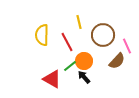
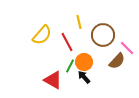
yellow semicircle: rotated 140 degrees counterclockwise
pink line: moved 2 px down; rotated 21 degrees counterclockwise
orange circle: moved 1 px down
green line: rotated 24 degrees counterclockwise
red triangle: moved 1 px right, 1 px down
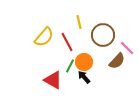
yellow semicircle: moved 2 px right, 2 px down
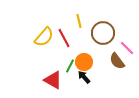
yellow line: moved 1 px up
brown circle: moved 2 px up
red line: moved 3 px left, 4 px up
brown semicircle: rotated 102 degrees clockwise
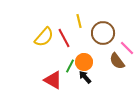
black arrow: moved 1 px right
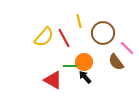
brown semicircle: moved 1 px left, 1 px down
green line: rotated 64 degrees clockwise
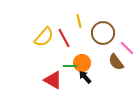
orange circle: moved 2 px left, 1 px down
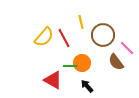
yellow line: moved 2 px right, 1 px down
brown circle: moved 2 px down
black arrow: moved 2 px right, 9 px down
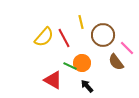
green line: rotated 24 degrees clockwise
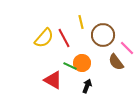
yellow semicircle: moved 1 px down
black arrow: rotated 64 degrees clockwise
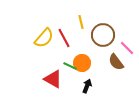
red triangle: moved 1 px up
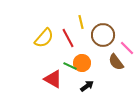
red line: moved 4 px right
black arrow: rotated 32 degrees clockwise
